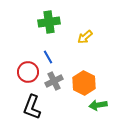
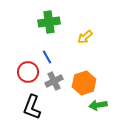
blue line: moved 1 px left
orange hexagon: rotated 15 degrees clockwise
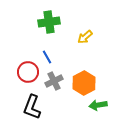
orange hexagon: rotated 10 degrees counterclockwise
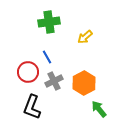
green arrow: moved 1 px right, 4 px down; rotated 60 degrees clockwise
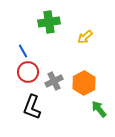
blue line: moved 24 px left, 6 px up
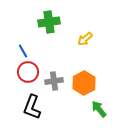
yellow arrow: moved 2 px down
gray cross: rotated 18 degrees clockwise
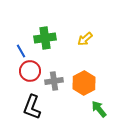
green cross: moved 4 px left, 16 px down
blue line: moved 2 px left
red circle: moved 2 px right, 1 px up
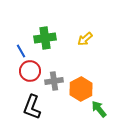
orange hexagon: moved 3 px left, 6 px down
